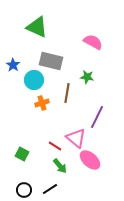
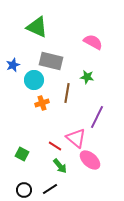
blue star: rotated 16 degrees clockwise
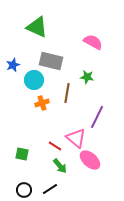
green square: rotated 16 degrees counterclockwise
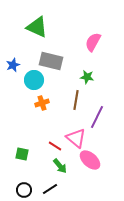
pink semicircle: rotated 90 degrees counterclockwise
brown line: moved 9 px right, 7 px down
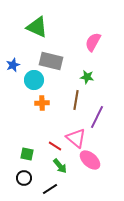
orange cross: rotated 16 degrees clockwise
green square: moved 5 px right
black circle: moved 12 px up
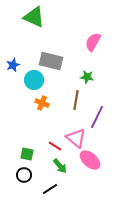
green triangle: moved 3 px left, 10 px up
orange cross: rotated 24 degrees clockwise
black circle: moved 3 px up
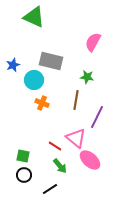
green square: moved 4 px left, 2 px down
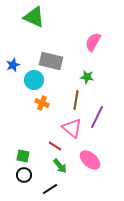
pink triangle: moved 4 px left, 10 px up
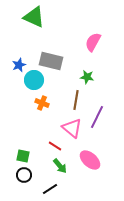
blue star: moved 6 px right
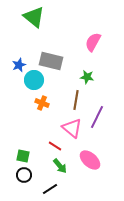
green triangle: rotated 15 degrees clockwise
